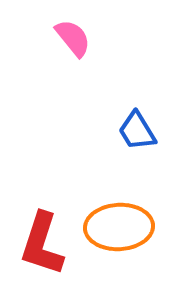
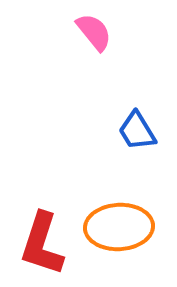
pink semicircle: moved 21 px right, 6 px up
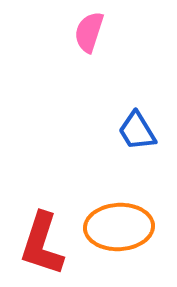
pink semicircle: moved 5 px left; rotated 123 degrees counterclockwise
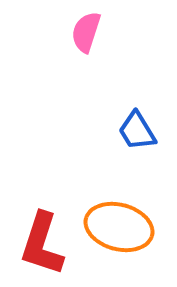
pink semicircle: moved 3 px left
orange ellipse: rotated 18 degrees clockwise
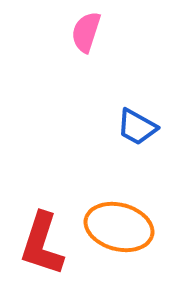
blue trapezoid: moved 4 px up; rotated 30 degrees counterclockwise
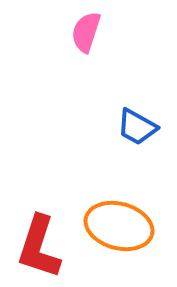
orange ellipse: moved 1 px up
red L-shape: moved 3 px left, 3 px down
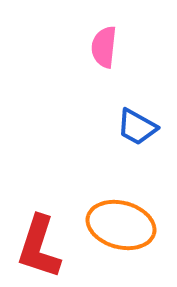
pink semicircle: moved 18 px right, 15 px down; rotated 12 degrees counterclockwise
orange ellipse: moved 2 px right, 1 px up
